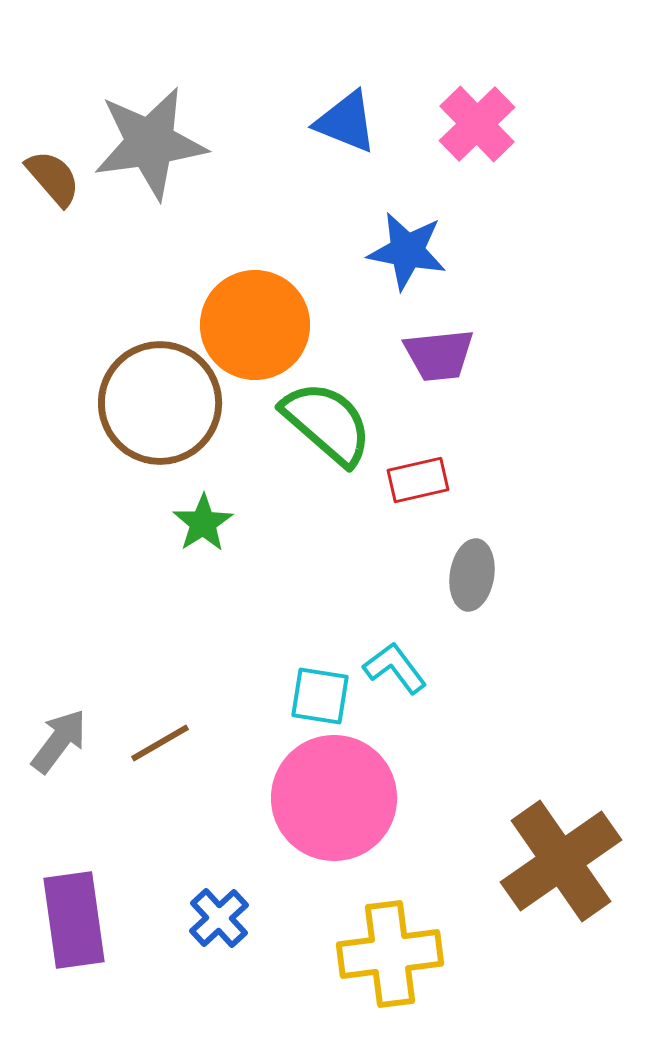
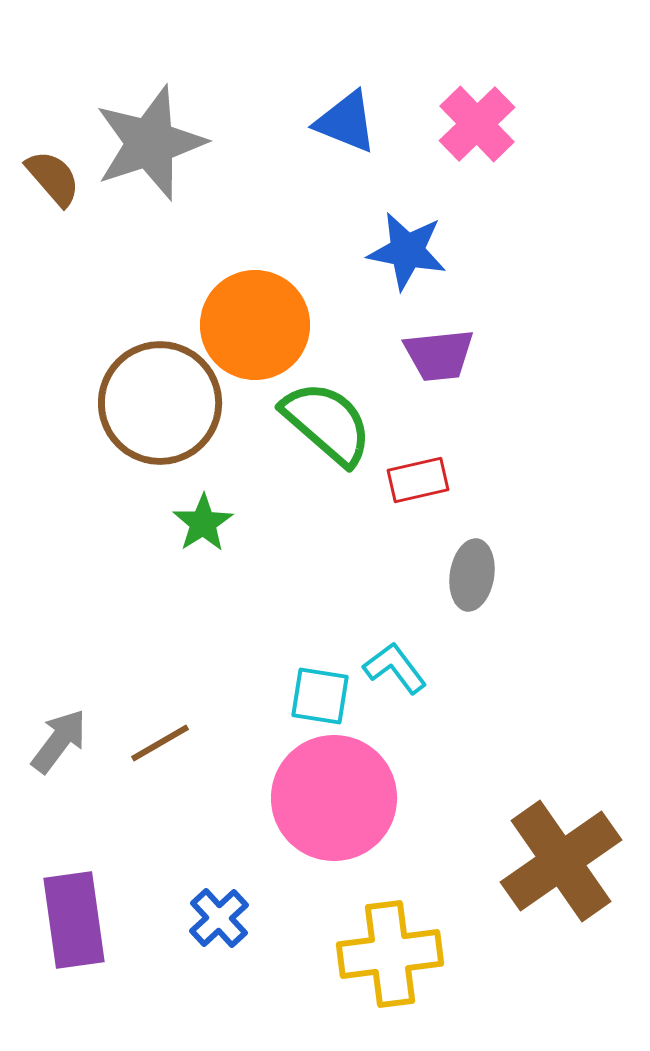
gray star: rotated 10 degrees counterclockwise
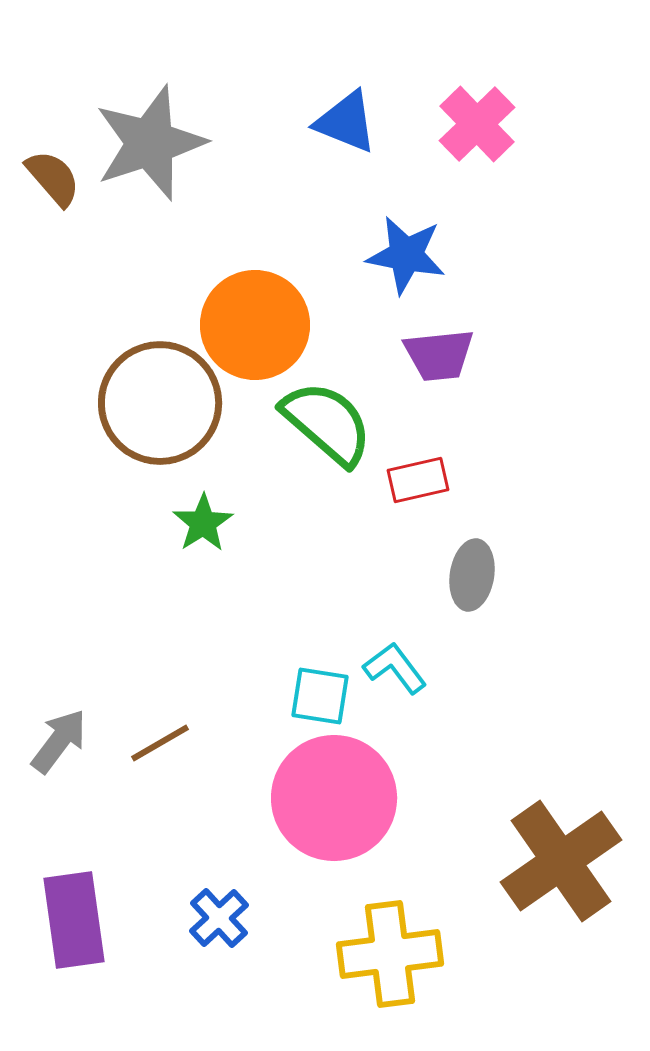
blue star: moved 1 px left, 4 px down
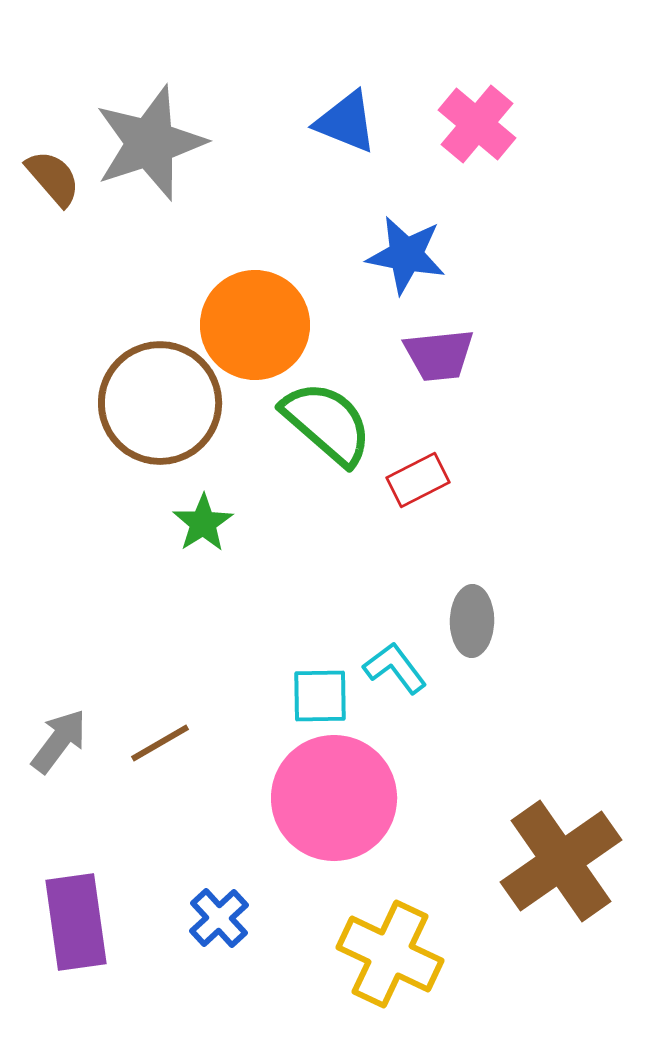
pink cross: rotated 6 degrees counterclockwise
red rectangle: rotated 14 degrees counterclockwise
gray ellipse: moved 46 px down; rotated 8 degrees counterclockwise
cyan square: rotated 10 degrees counterclockwise
purple rectangle: moved 2 px right, 2 px down
yellow cross: rotated 32 degrees clockwise
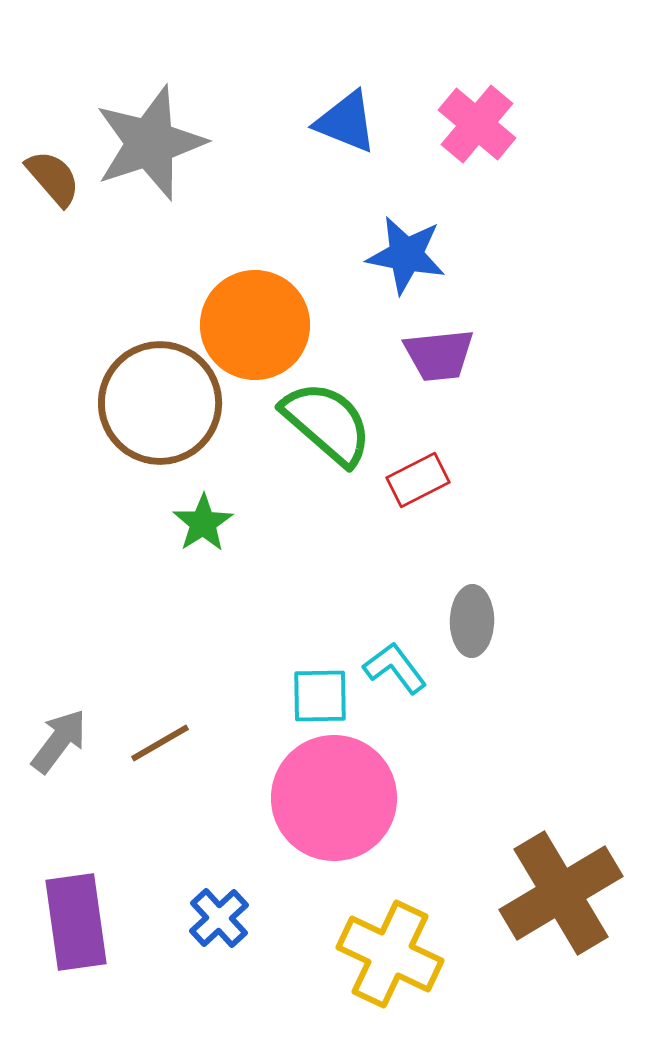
brown cross: moved 32 px down; rotated 4 degrees clockwise
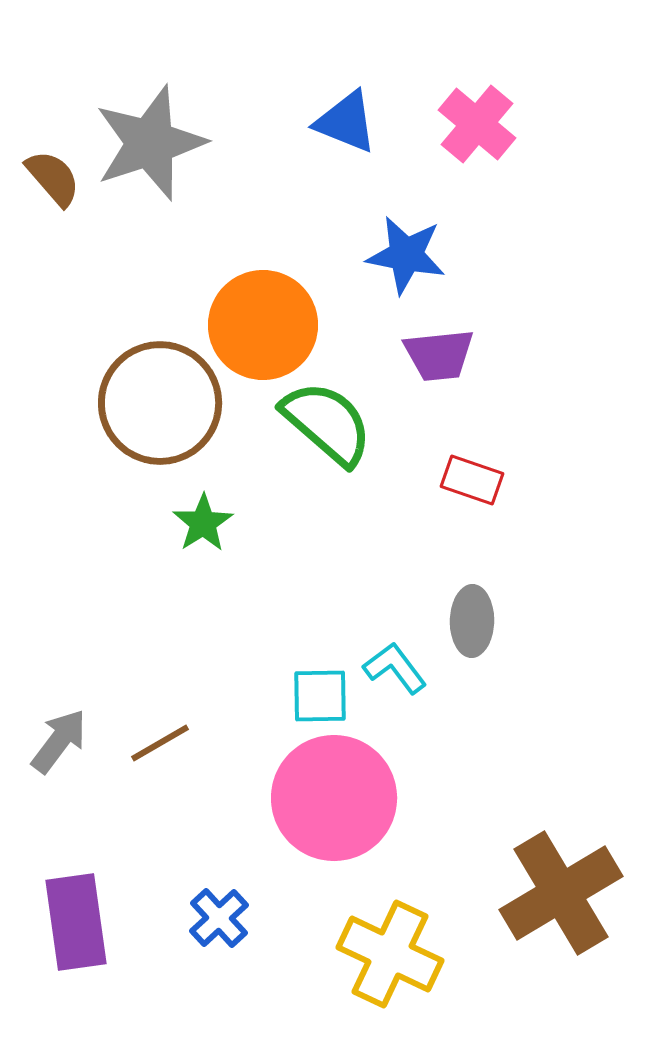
orange circle: moved 8 px right
red rectangle: moved 54 px right; rotated 46 degrees clockwise
